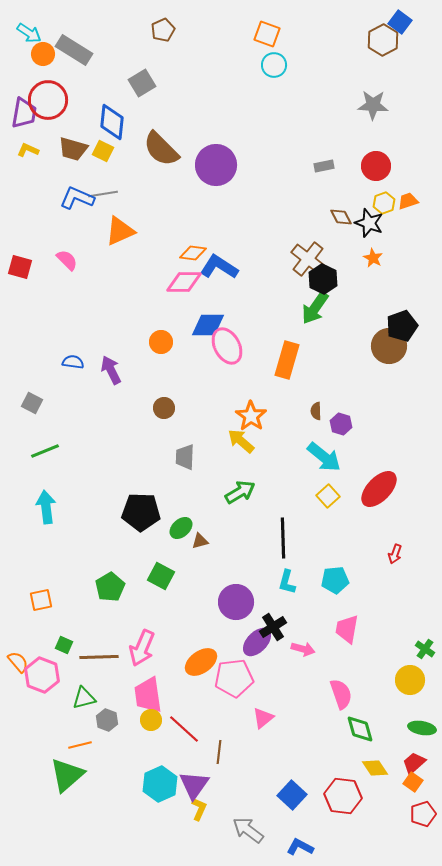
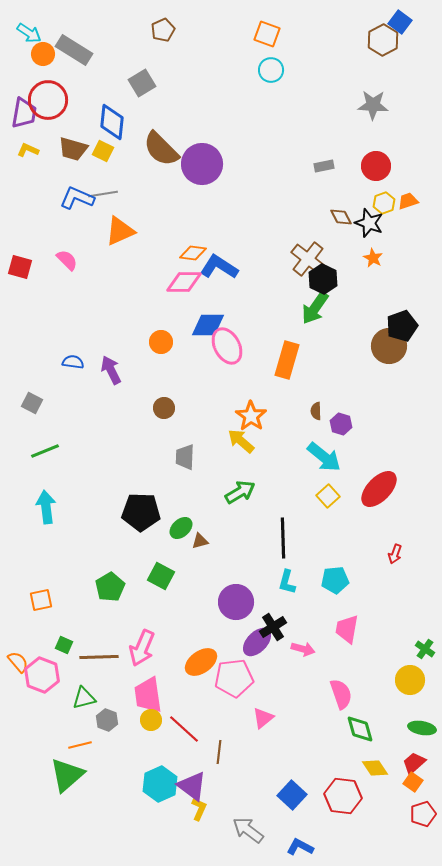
cyan circle at (274, 65): moved 3 px left, 5 px down
purple circle at (216, 165): moved 14 px left, 1 px up
purple triangle at (194, 785): moved 2 px left, 1 px down; rotated 28 degrees counterclockwise
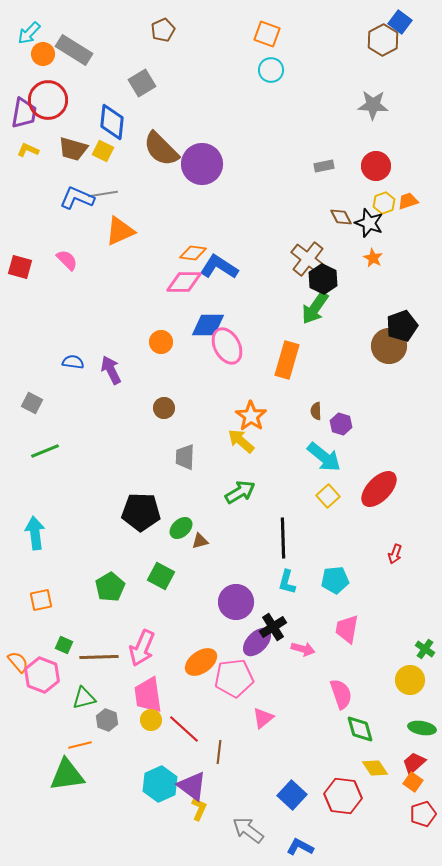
cyan arrow at (29, 33): rotated 100 degrees clockwise
cyan arrow at (46, 507): moved 11 px left, 26 px down
green triangle at (67, 775): rotated 33 degrees clockwise
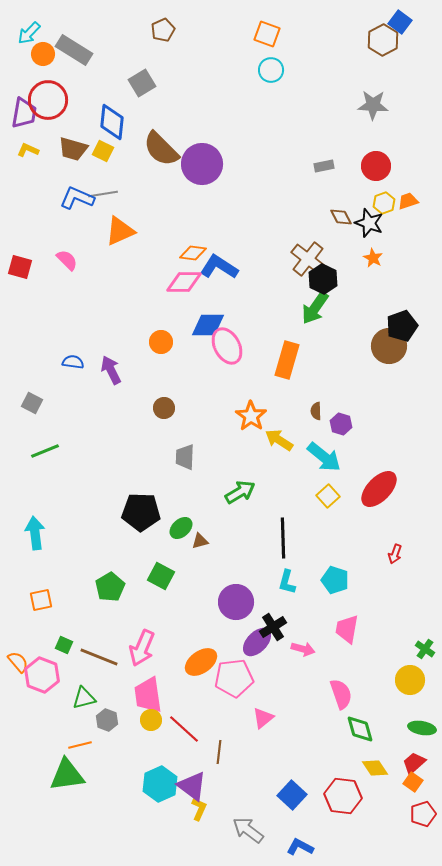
yellow arrow at (241, 441): moved 38 px right, 1 px up; rotated 8 degrees counterclockwise
cyan pentagon at (335, 580): rotated 24 degrees clockwise
brown line at (99, 657): rotated 24 degrees clockwise
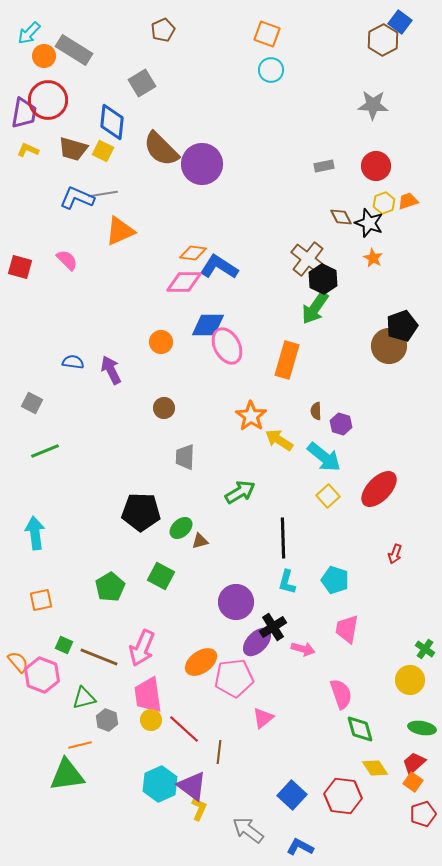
orange circle at (43, 54): moved 1 px right, 2 px down
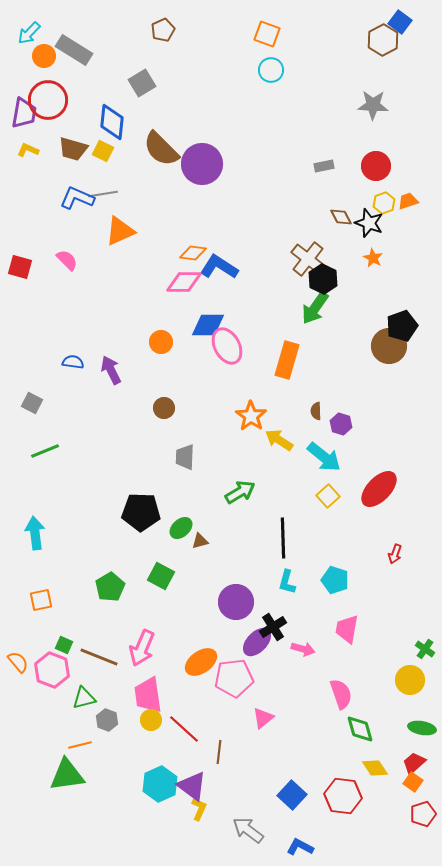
pink hexagon at (42, 675): moved 10 px right, 5 px up
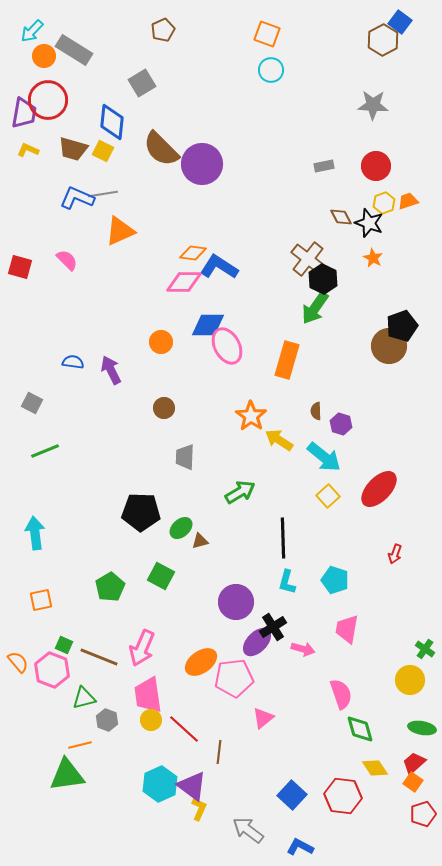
cyan arrow at (29, 33): moved 3 px right, 2 px up
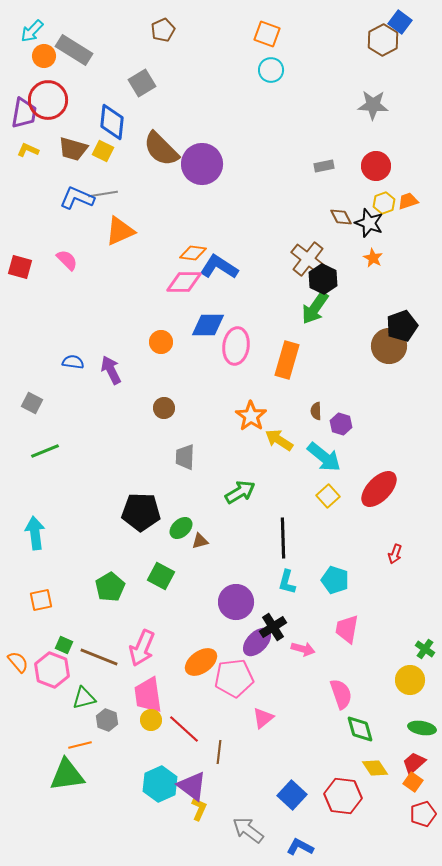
pink ellipse at (227, 346): moved 9 px right; rotated 36 degrees clockwise
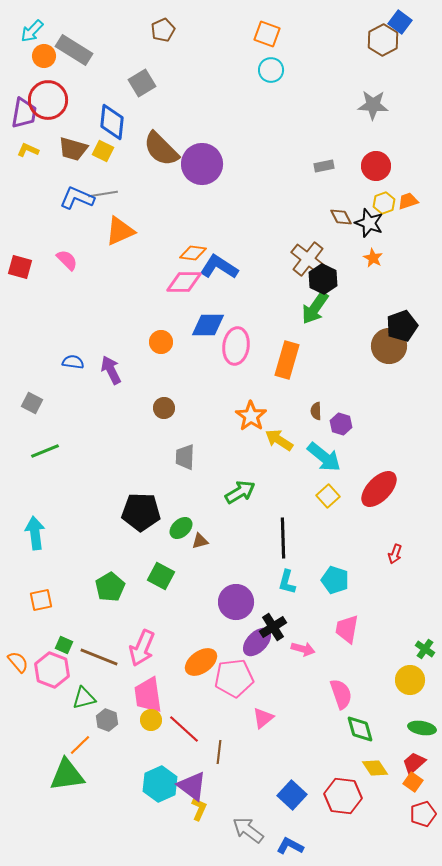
orange line at (80, 745): rotated 30 degrees counterclockwise
blue L-shape at (300, 847): moved 10 px left, 1 px up
